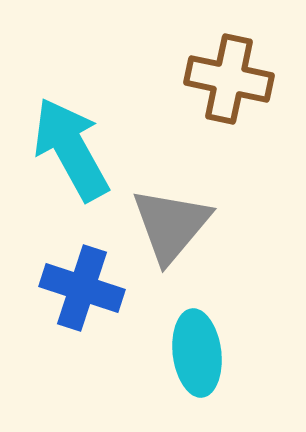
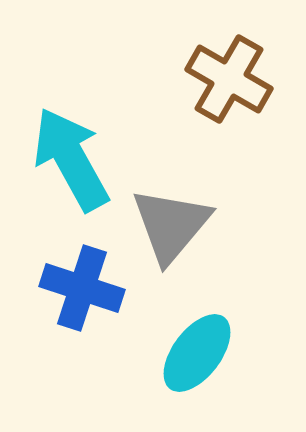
brown cross: rotated 18 degrees clockwise
cyan arrow: moved 10 px down
cyan ellipse: rotated 44 degrees clockwise
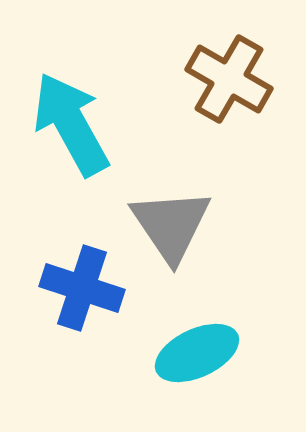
cyan arrow: moved 35 px up
gray triangle: rotated 14 degrees counterclockwise
cyan ellipse: rotated 28 degrees clockwise
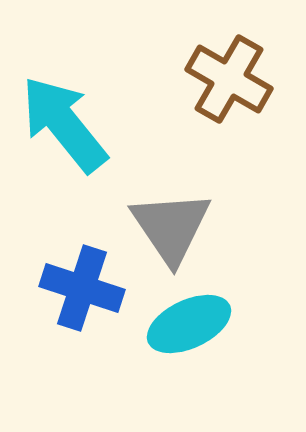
cyan arrow: moved 7 px left; rotated 10 degrees counterclockwise
gray triangle: moved 2 px down
cyan ellipse: moved 8 px left, 29 px up
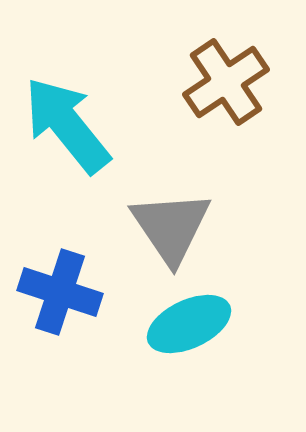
brown cross: moved 3 px left, 3 px down; rotated 26 degrees clockwise
cyan arrow: moved 3 px right, 1 px down
blue cross: moved 22 px left, 4 px down
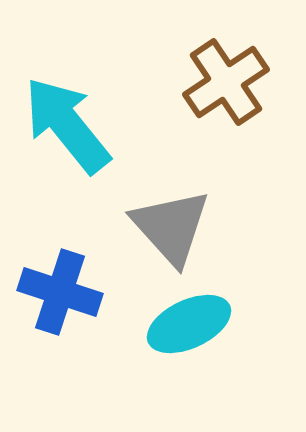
gray triangle: rotated 8 degrees counterclockwise
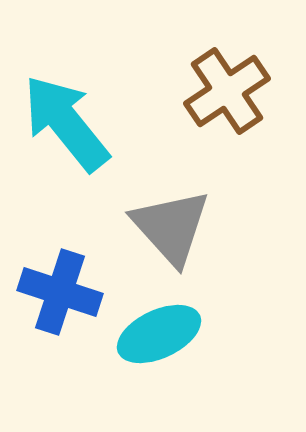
brown cross: moved 1 px right, 9 px down
cyan arrow: moved 1 px left, 2 px up
cyan ellipse: moved 30 px left, 10 px down
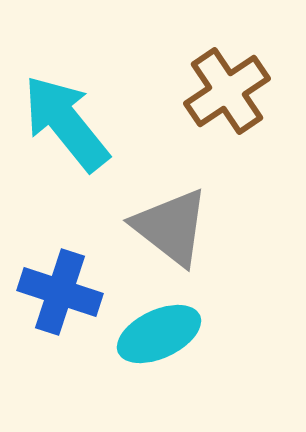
gray triangle: rotated 10 degrees counterclockwise
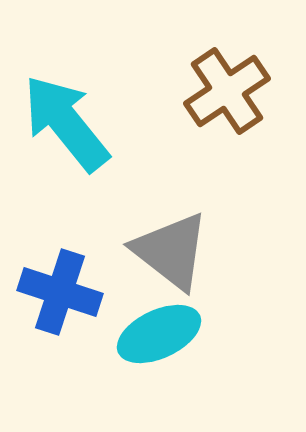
gray triangle: moved 24 px down
